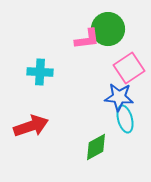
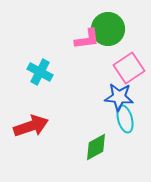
cyan cross: rotated 25 degrees clockwise
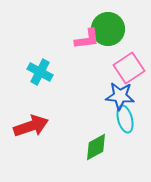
blue star: moved 1 px right, 1 px up
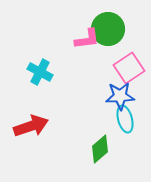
blue star: rotated 8 degrees counterclockwise
green diamond: moved 4 px right, 2 px down; rotated 12 degrees counterclockwise
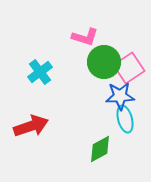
green circle: moved 4 px left, 33 px down
pink L-shape: moved 2 px left, 2 px up; rotated 24 degrees clockwise
cyan cross: rotated 25 degrees clockwise
green diamond: rotated 12 degrees clockwise
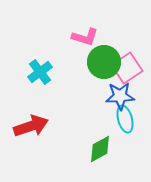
pink square: moved 2 px left
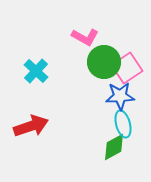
pink L-shape: rotated 12 degrees clockwise
cyan cross: moved 4 px left, 1 px up; rotated 10 degrees counterclockwise
cyan ellipse: moved 2 px left, 5 px down
green diamond: moved 14 px right, 2 px up
